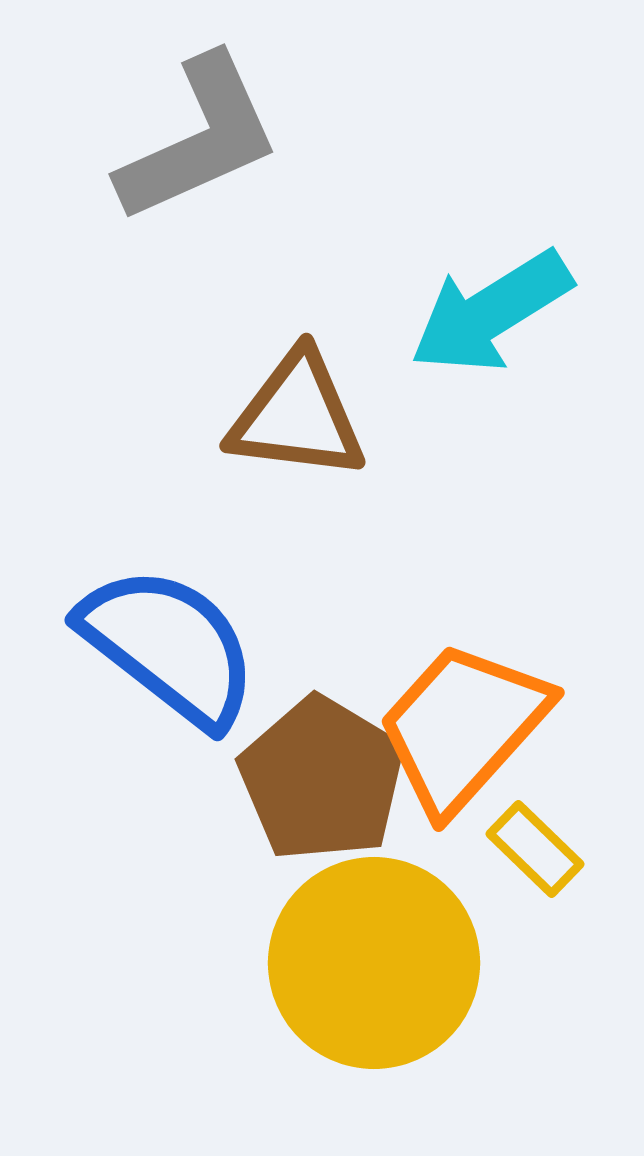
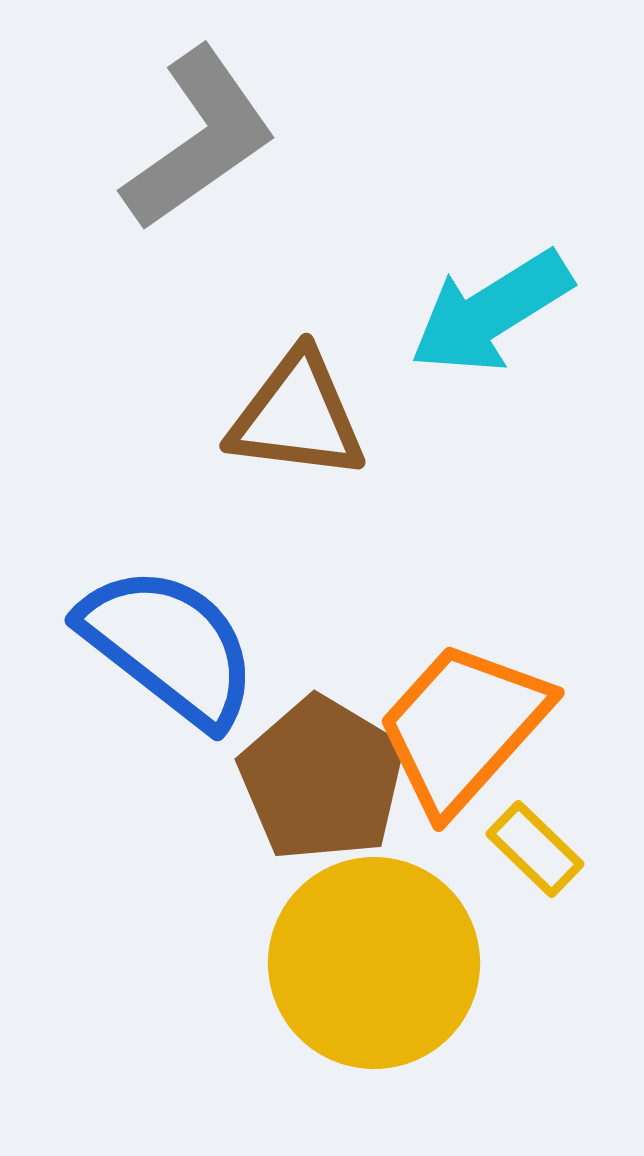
gray L-shape: rotated 11 degrees counterclockwise
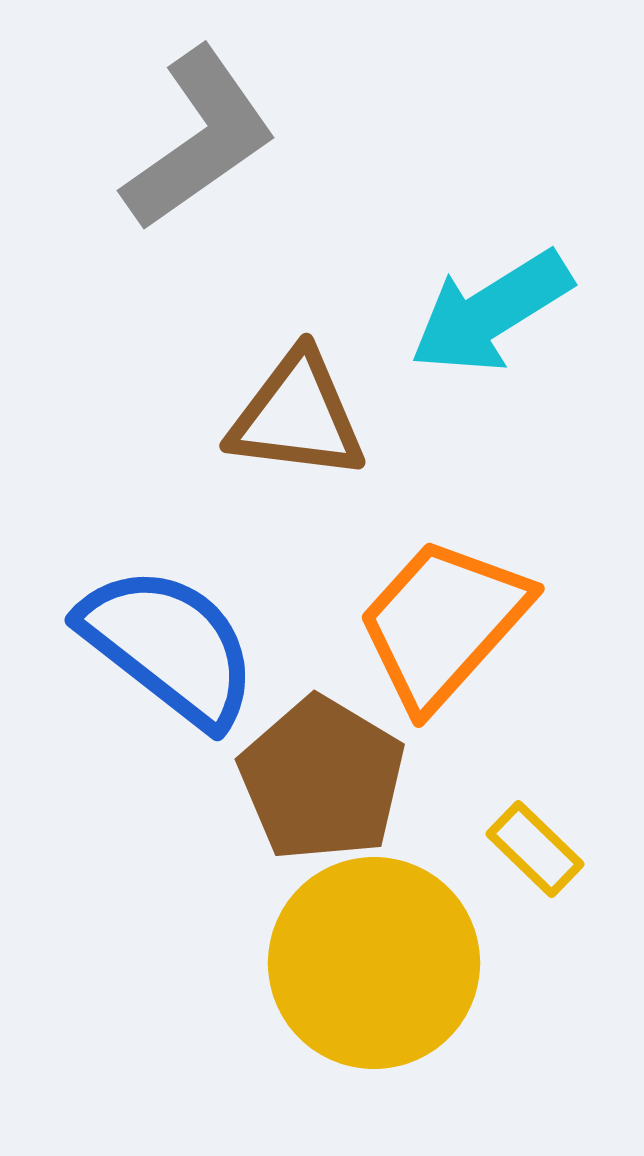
orange trapezoid: moved 20 px left, 104 px up
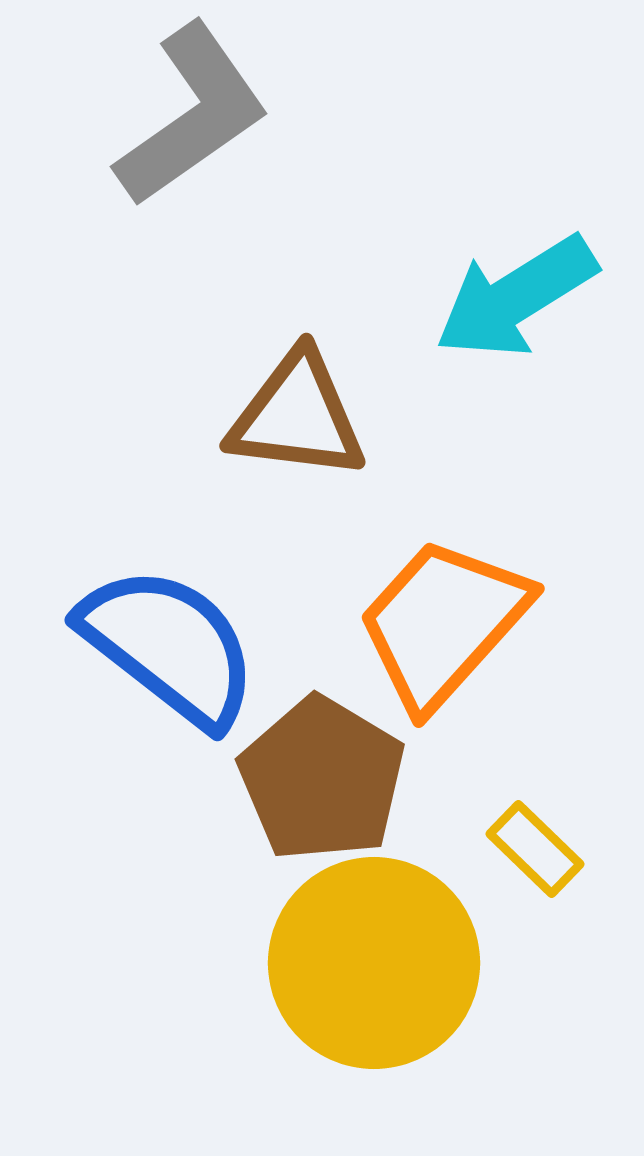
gray L-shape: moved 7 px left, 24 px up
cyan arrow: moved 25 px right, 15 px up
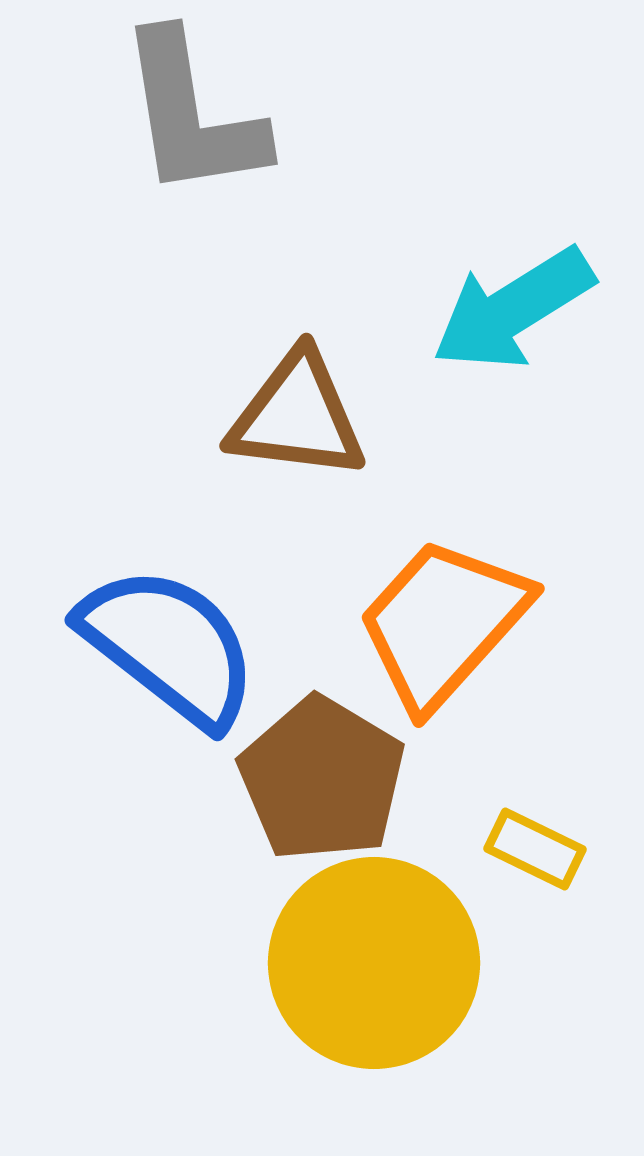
gray L-shape: rotated 116 degrees clockwise
cyan arrow: moved 3 px left, 12 px down
yellow rectangle: rotated 18 degrees counterclockwise
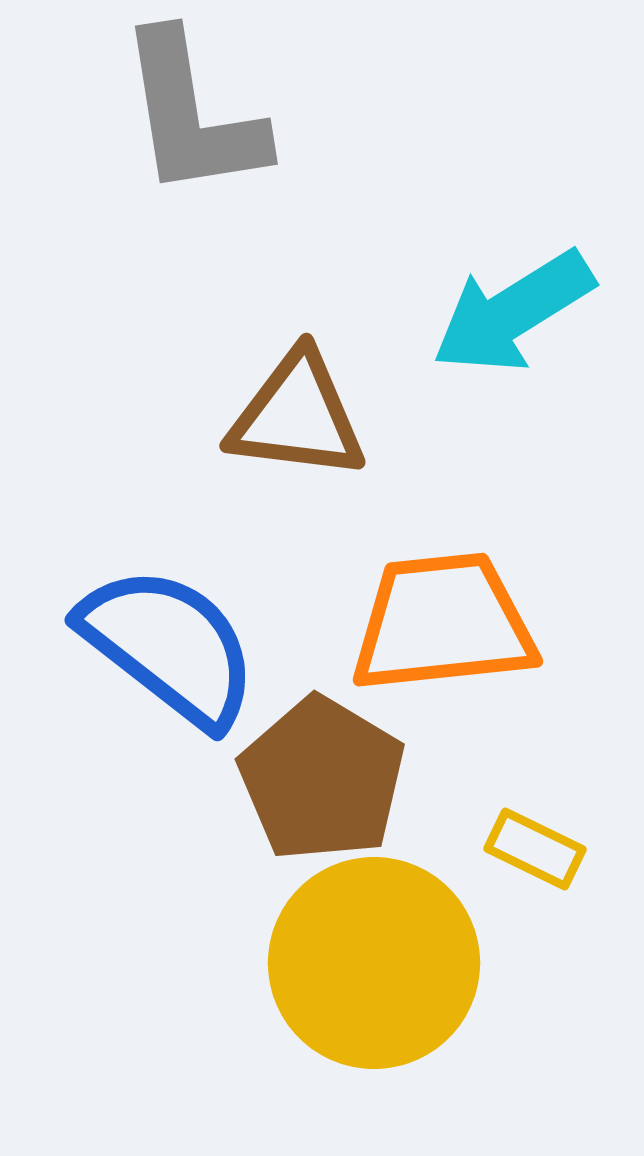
cyan arrow: moved 3 px down
orange trapezoid: rotated 42 degrees clockwise
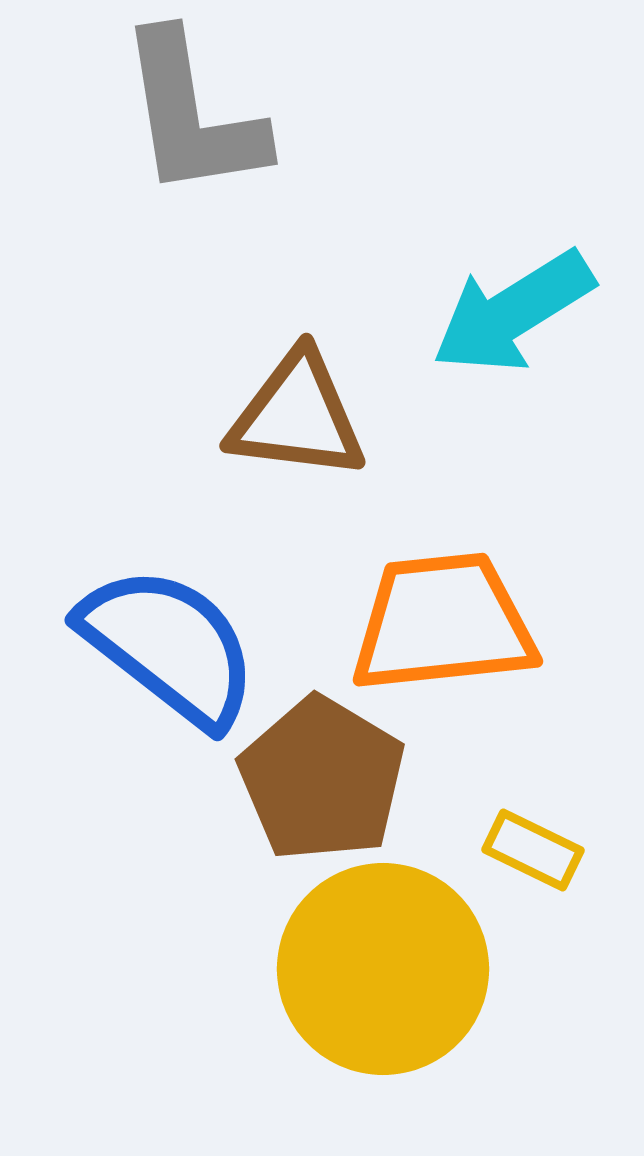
yellow rectangle: moved 2 px left, 1 px down
yellow circle: moved 9 px right, 6 px down
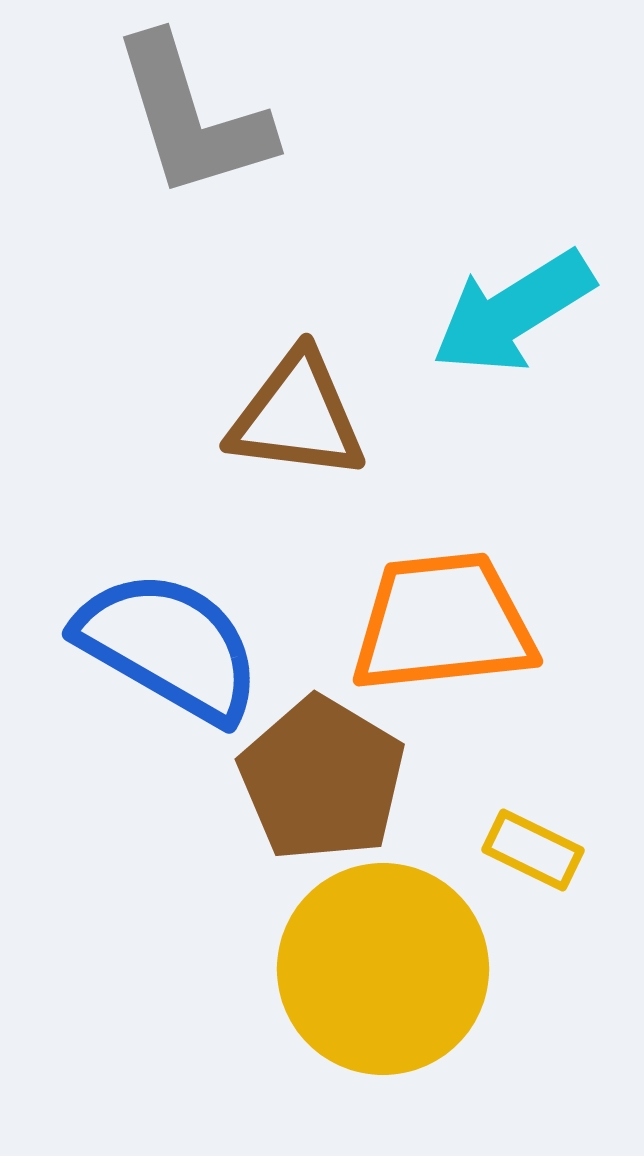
gray L-shape: moved 2 px down; rotated 8 degrees counterclockwise
blue semicircle: rotated 8 degrees counterclockwise
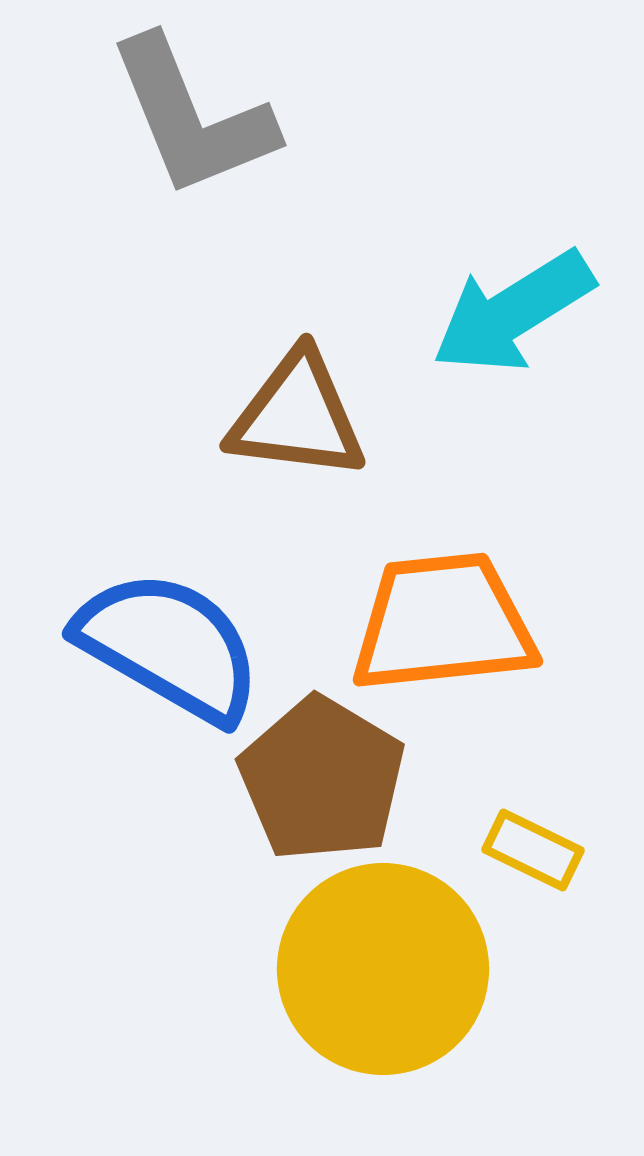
gray L-shape: rotated 5 degrees counterclockwise
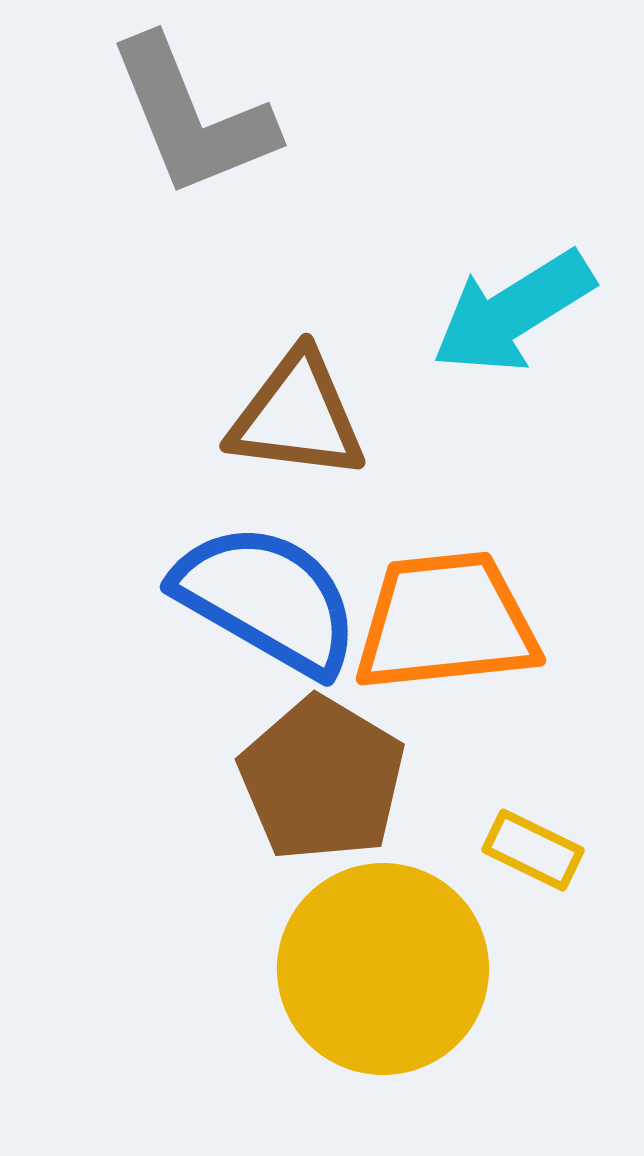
orange trapezoid: moved 3 px right, 1 px up
blue semicircle: moved 98 px right, 47 px up
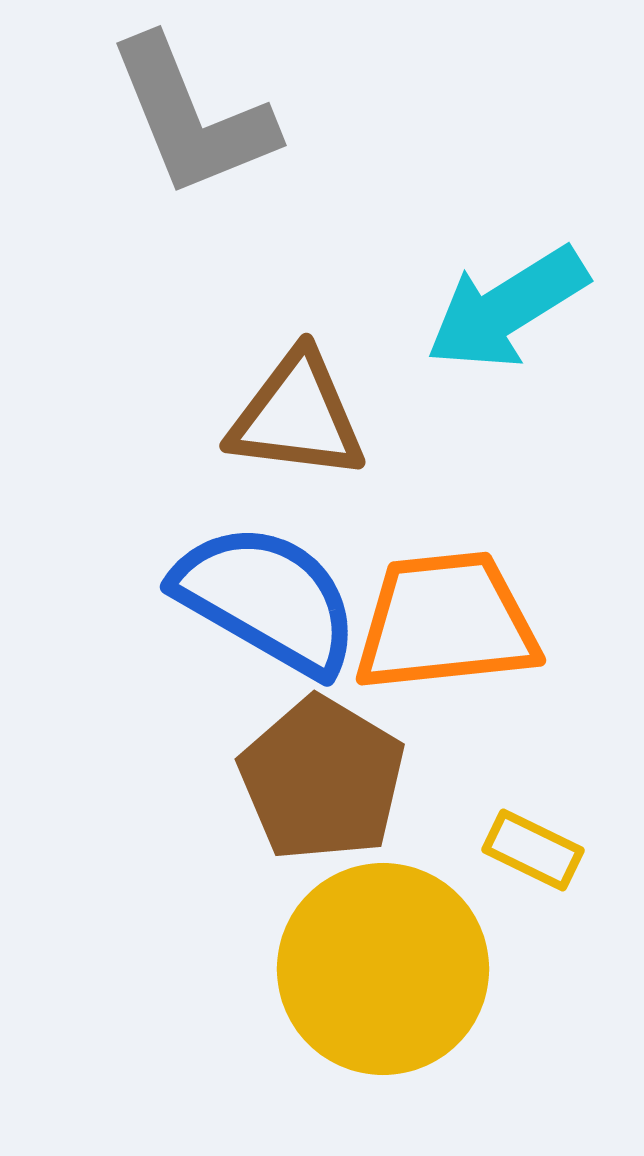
cyan arrow: moved 6 px left, 4 px up
